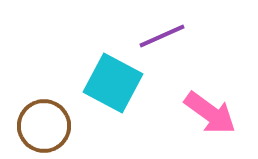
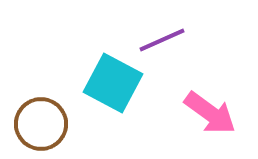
purple line: moved 4 px down
brown circle: moved 3 px left, 2 px up
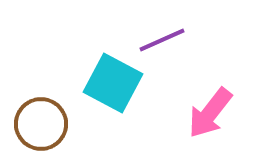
pink arrow: rotated 92 degrees clockwise
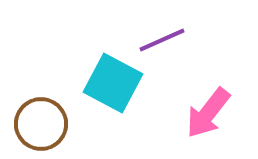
pink arrow: moved 2 px left
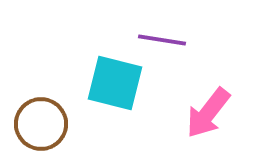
purple line: rotated 33 degrees clockwise
cyan square: moved 2 px right; rotated 14 degrees counterclockwise
